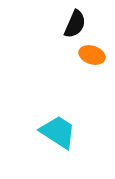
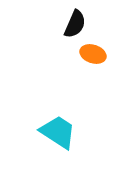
orange ellipse: moved 1 px right, 1 px up
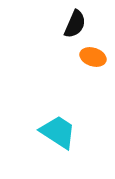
orange ellipse: moved 3 px down
